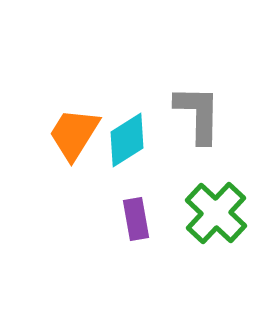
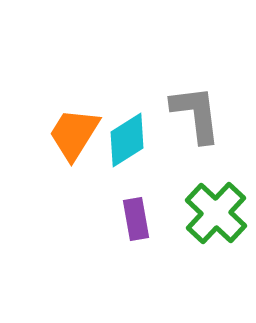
gray L-shape: moved 2 px left; rotated 8 degrees counterclockwise
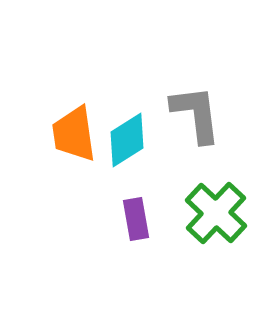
orange trapezoid: rotated 40 degrees counterclockwise
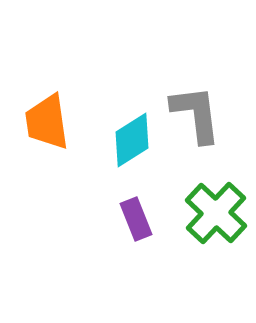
orange trapezoid: moved 27 px left, 12 px up
cyan diamond: moved 5 px right
purple rectangle: rotated 12 degrees counterclockwise
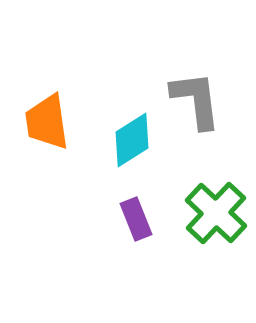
gray L-shape: moved 14 px up
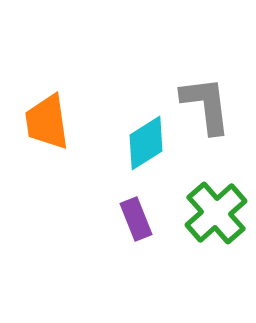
gray L-shape: moved 10 px right, 5 px down
cyan diamond: moved 14 px right, 3 px down
green cross: rotated 6 degrees clockwise
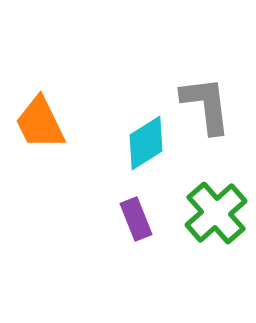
orange trapezoid: moved 7 px left, 1 px down; rotated 18 degrees counterclockwise
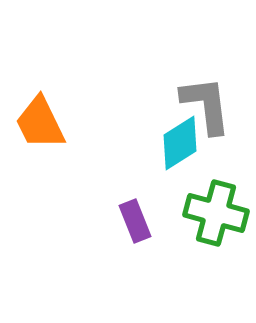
cyan diamond: moved 34 px right
green cross: rotated 34 degrees counterclockwise
purple rectangle: moved 1 px left, 2 px down
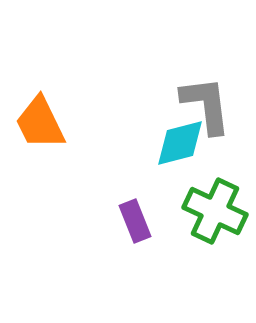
cyan diamond: rotated 18 degrees clockwise
green cross: moved 1 px left, 2 px up; rotated 10 degrees clockwise
